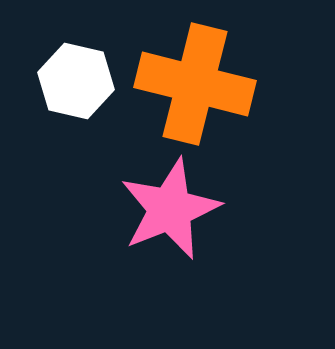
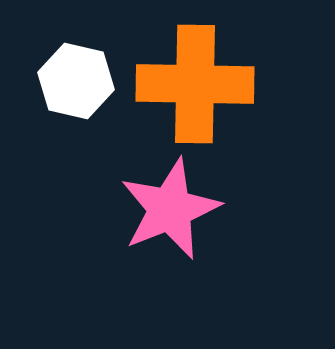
orange cross: rotated 13 degrees counterclockwise
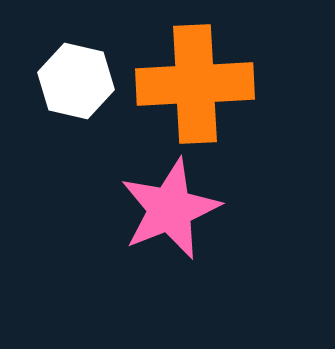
orange cross: rotated 4 degrees counterclockwise
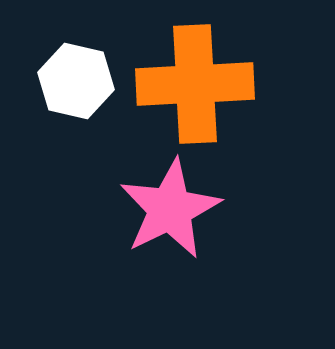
pink star: rotated 4 degrees counterclockwise
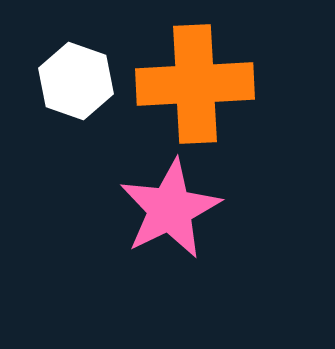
white hexagon: rotated 6 degrees clockwise
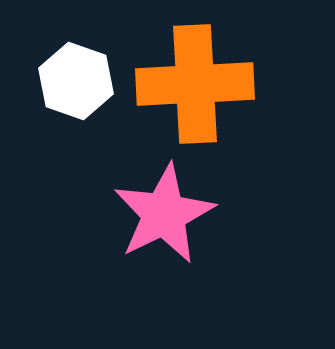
pink star: moved 6 px left, 5 px down
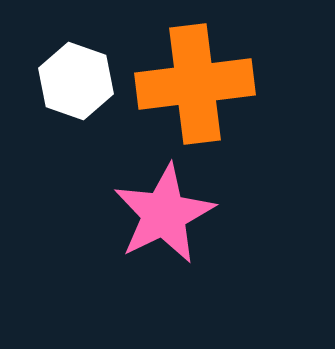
orange cross: rotated 4 degrees counterclockwise
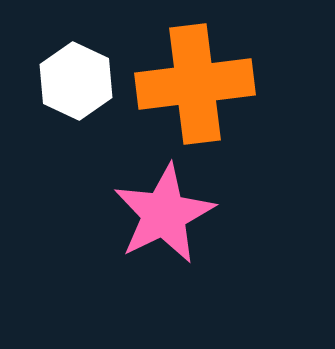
white hexagon: rotated 6 degrees clockwise
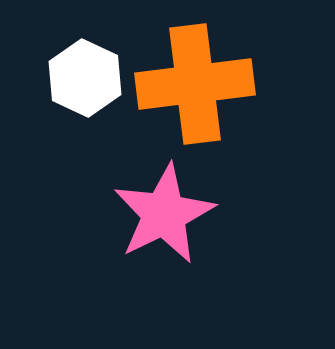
white hexagon: moved 9 px right, 3 px up
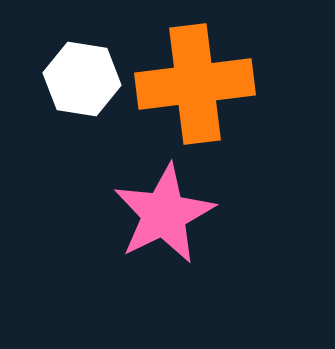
white hexagon: moved 3 px left, 1 px down; rotated 16 degrees counterclockwise
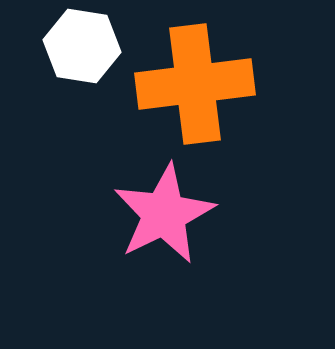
white hexagon: moved 33 px up
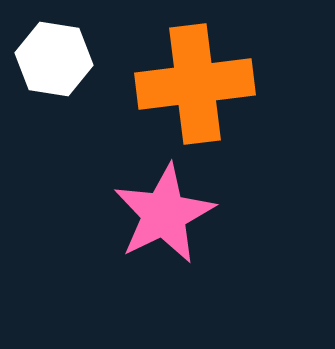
white hexagon: moved 28 px left, 13 px down
